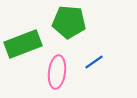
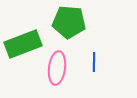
blue line: rotated 54 degrees counterclockwise
pink ellipse: moved 4 px up
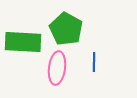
green pentagon: moved 3 px left, 7 px down; rotated 24 degrees clockwise
green rectangle: moved 2 px up; rotated 24 degrees clockwise
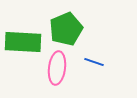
green pentagon: rotated 20 degrees clockwise
blue line: rotated 72 degrees counterclockwise
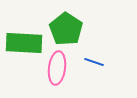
green pentagon: rotated 16 degrees counterclockwise
green rectangle: moved 1 px right, 1 px down
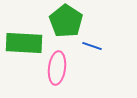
green pentagon: moved 8 px up
blue line: moved 2 px left, 16 px up
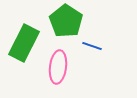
green rectangle: rotated 66 degrees counterclockwise
pink ellipse: moved 1 px right, 1 px up
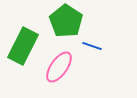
green rectangle: moved 1 px left, 3 px down
pink ellipse: moved 1 px right; rotated 28 degrees clockwise
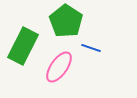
blue line: moved 1 px left, 2 px down
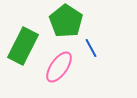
blue line: rotated 42 degrees clockwise
